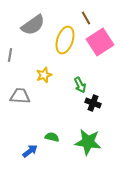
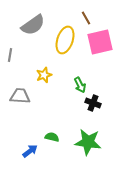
pink square: rotated 20 degrees clockwise
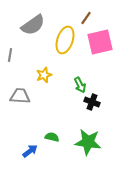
brown line: rotated 64 degrees clockwise
black cross: moved 1 px left, 1 px up
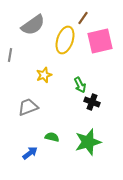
brown line: moved 3 px left
pink square: moved 1 px up
gray trapezoid: moved 8 px right, 11 px down; rotated 25 degrees counterclockwise
green star: rotated 24 degrees counterclockwise
blue arrow: moved 2 px down
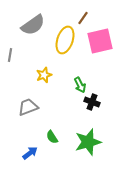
green semicircle: rotated 136 degrees counterclockwise
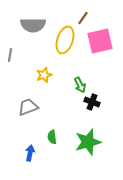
gray semicircle: rotated 35 degrees clockwise
green semicircle: rotated 24 degrees clockwise
blue arrow: rotated 42 degrees counterclockwise
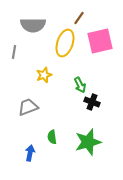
brown line: moved 4 px left
yellow ellipse: moved 3 px down
gray line: moved 4 px right, 3 px up
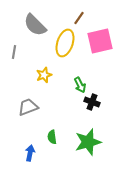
gray semicircle: moved 2 px right; rotated 45 degrees clockwise
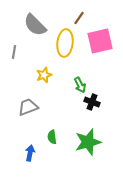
yellow ellipse: rotated 12 degrees counterclockwise
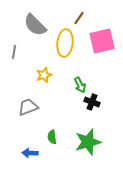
pink square: moved 2 px right
blue arrow: rotated 98 degrees counterclockwise
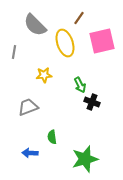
yellow ellipse: rotated 24 degrees counterclockwise
yellow star: rotated 14 degrees clockwise
green star: moved 3 px left, 17 px down
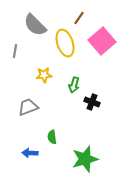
pink square: rotated 28 degrees counterclockwise
gray line: moved 1 px right, 1 px up
green arrow: moved 6 px left; rotated 42 degrees clockwise
